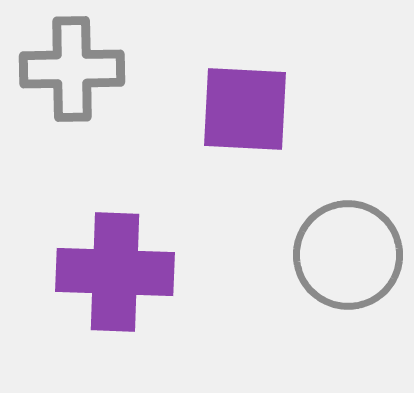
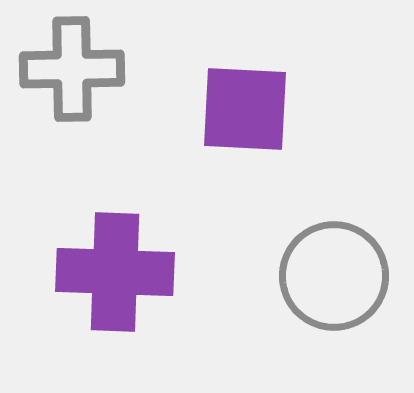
gray circle: moved 14 px left, 21 px down
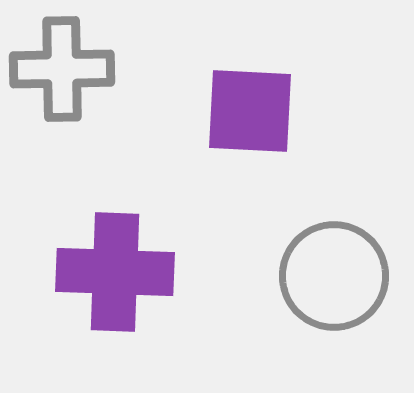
gray cross: moved 10 px left
purple square: moved 5 px right, 2 px down
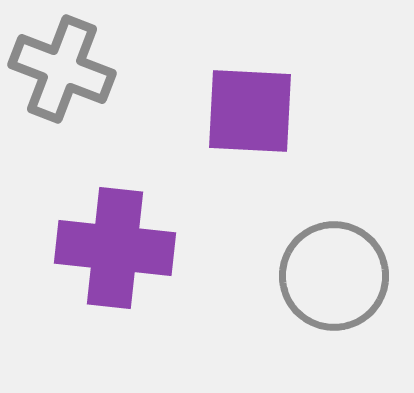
gray cross: rotated 22 degrees clockwise
purple cross: moved 24 px up; rotated 4 degrees clockwise
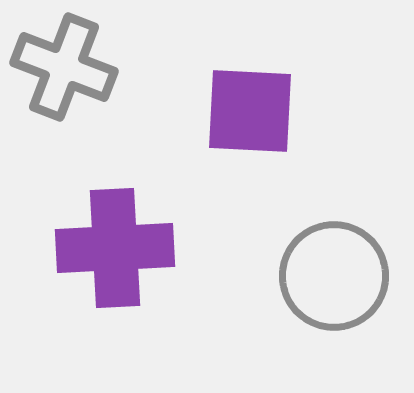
gray cross: moved 2 px right, 2 px up
purple cross: rotated 9 degrees counterclockwise
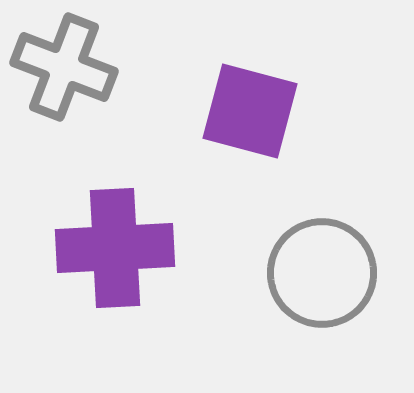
purple square: rotated 12 degrees clockwise
gray circle: moved 12 px left, 3 px up
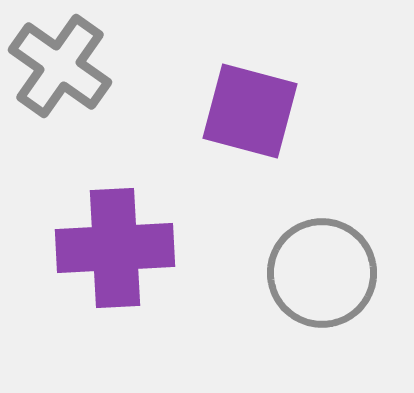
gray cross: moved 4 px left, 1 px up; rotated 14 degrees clockwise
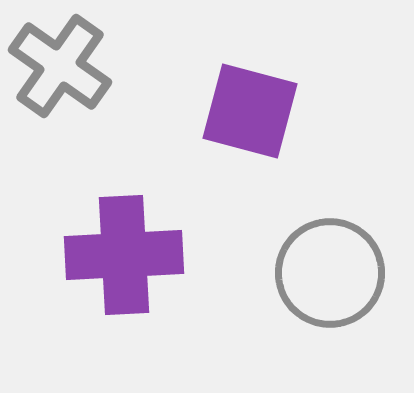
purple cross: moved 9 px right, 7 px down
gray circle: moved 8 px right
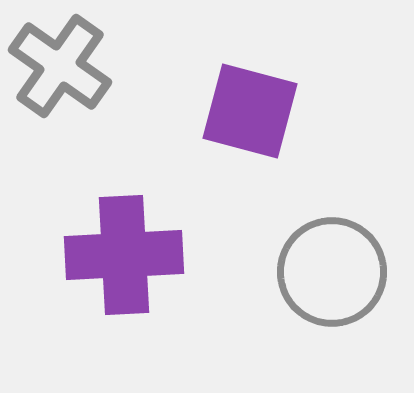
gray circle: moved 2 px right, 1 px up
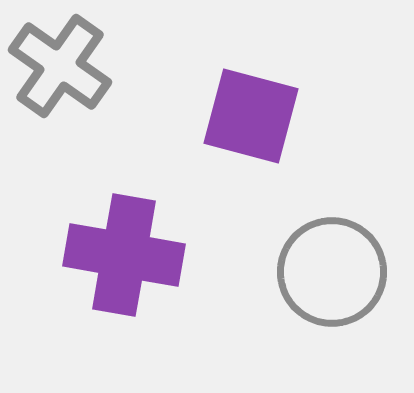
purple square: moved 1 px right, 5 px down
purple cross: rotated 13 degrees clockwise
